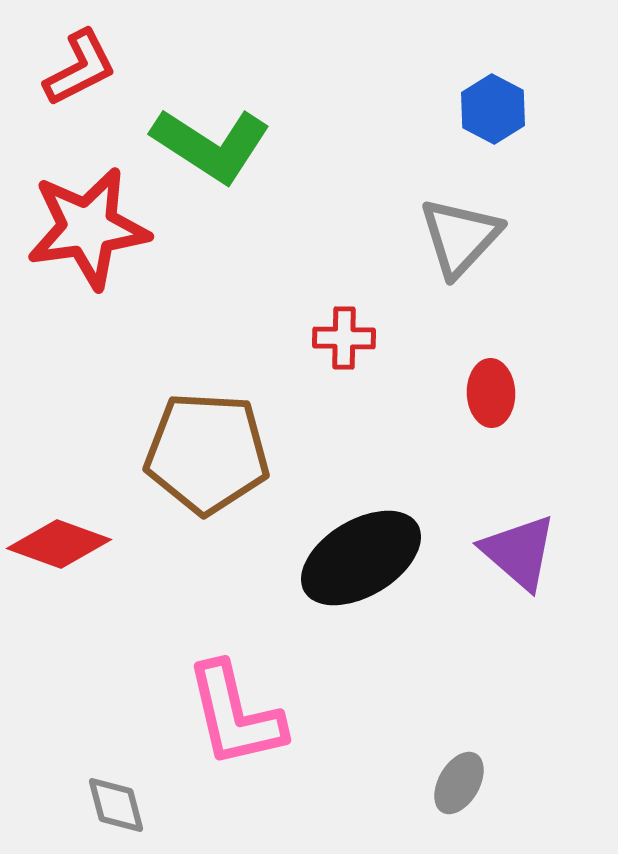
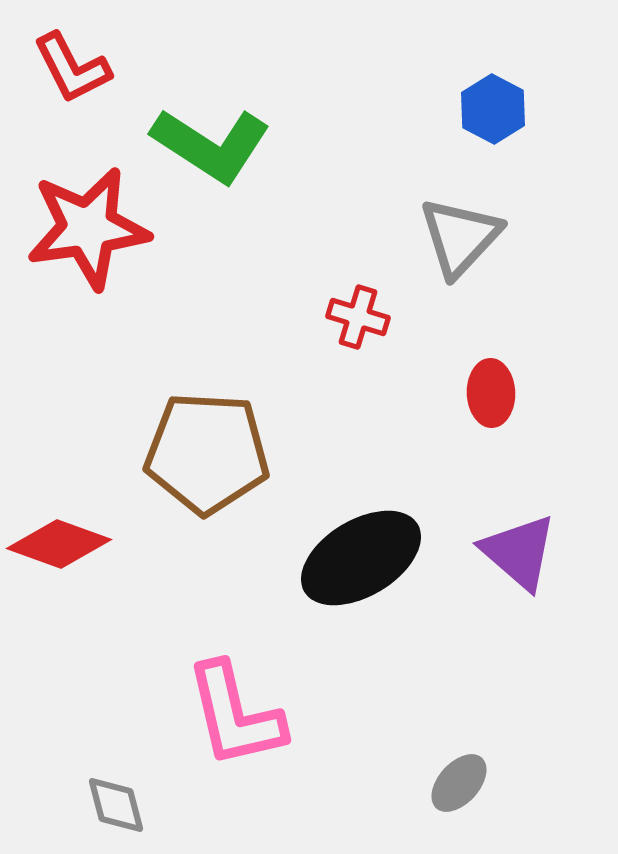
red L-shape: moved 8 px left; rotated 90 degrees clockwise
red cross: moved 14 px right, 21 px up; rotated 16 degrees clockwise
gray ellipse: rotated 12 degrees clockwise
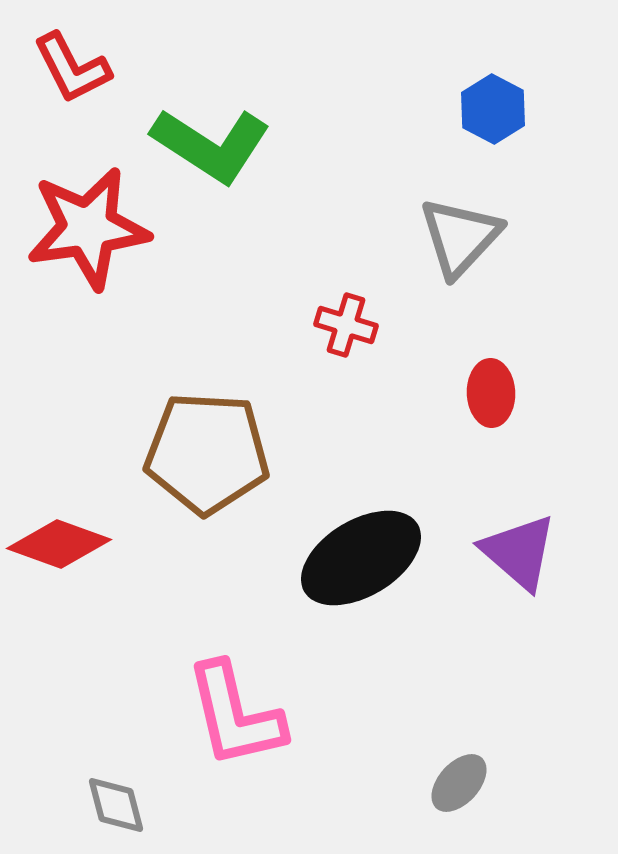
red cross: moved 12 px left, 8 px down
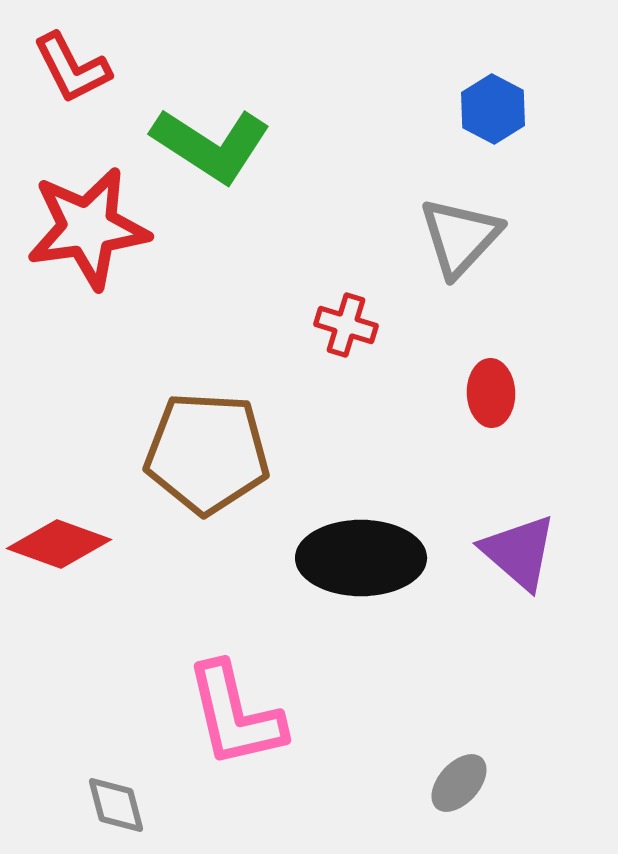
black ellipse: rotated 31 degrees clockwise
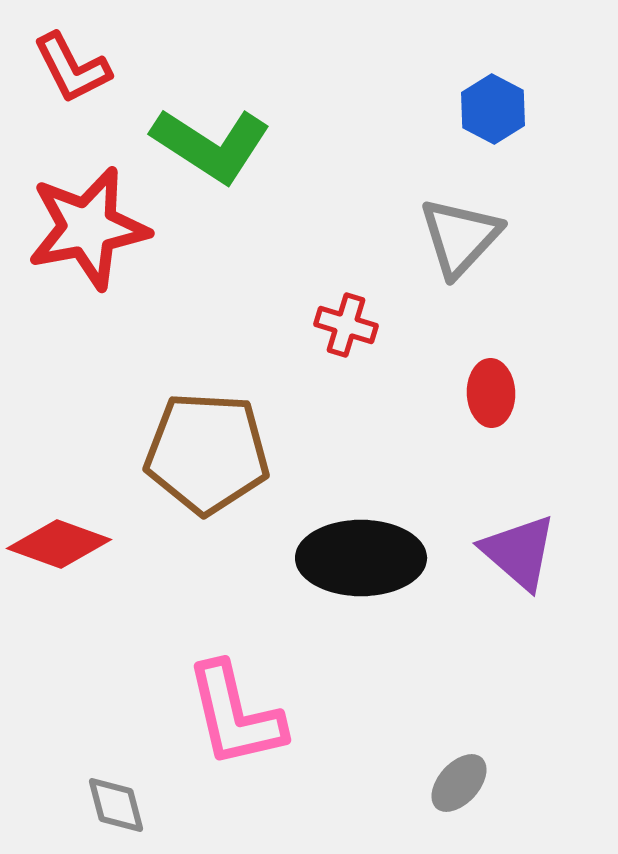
red star: rotated 3 degrees counterclockwise
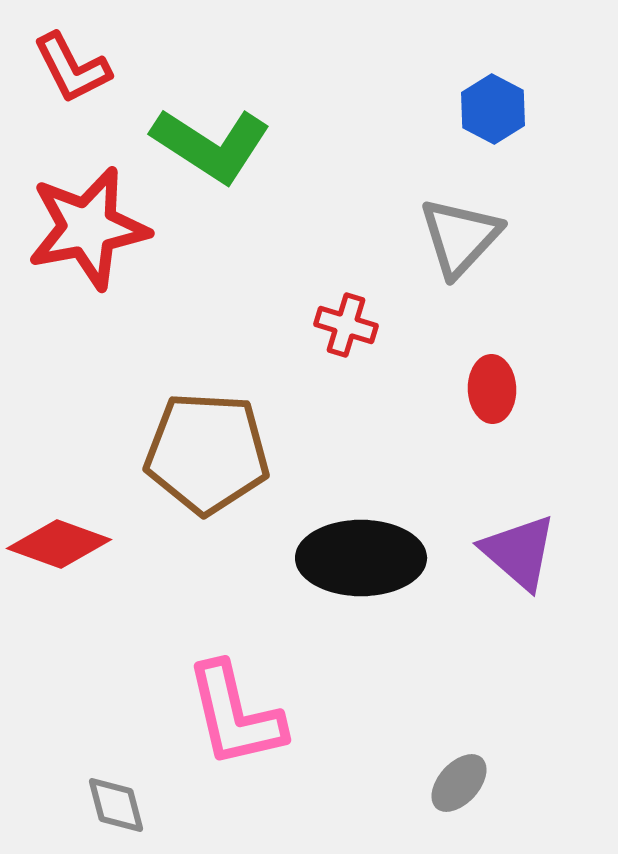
red ellipse: moved 1 px right, 4 px up
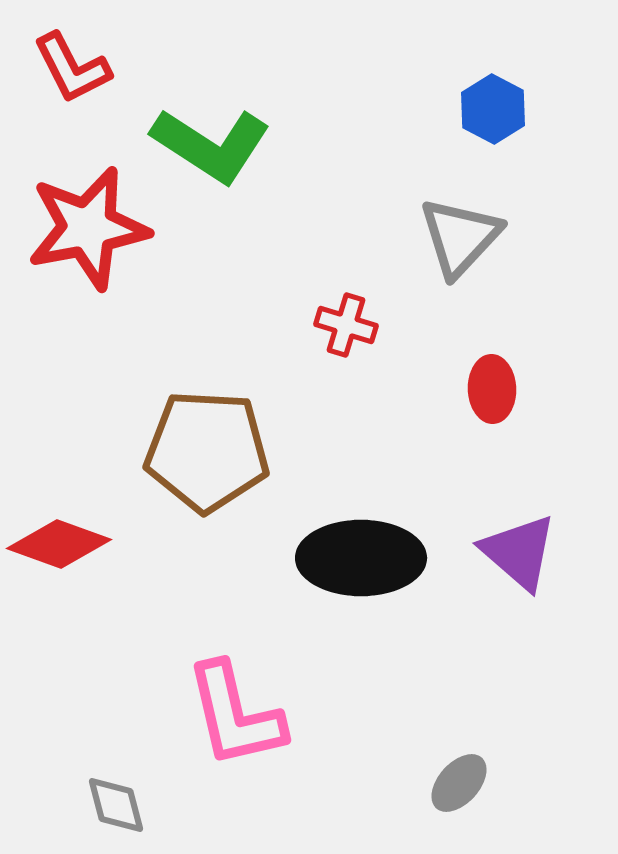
brown pentagon: moved 2 px up
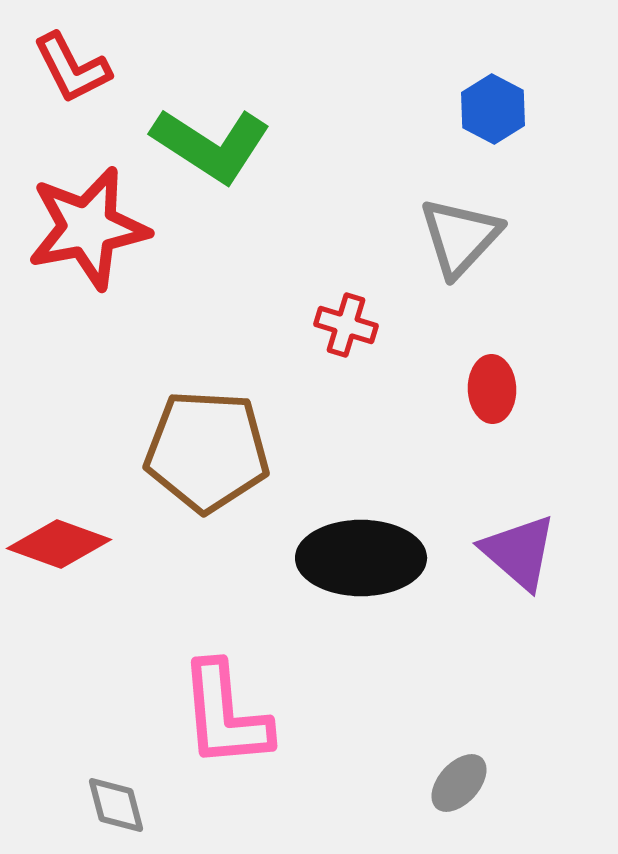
pink L-shape: moved 10 px left; rotated 8 degrees clockwise
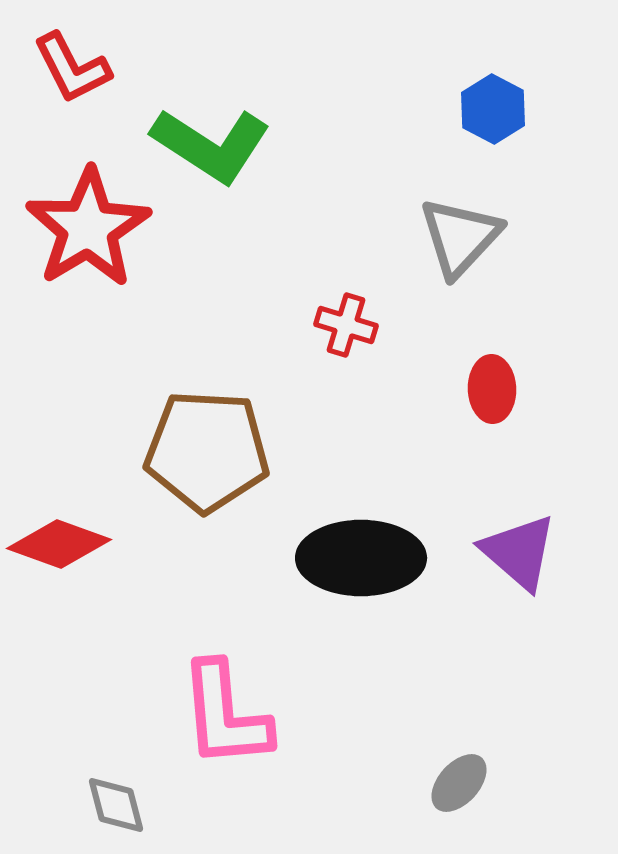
red star: rotated 20 degrees counterclockwise
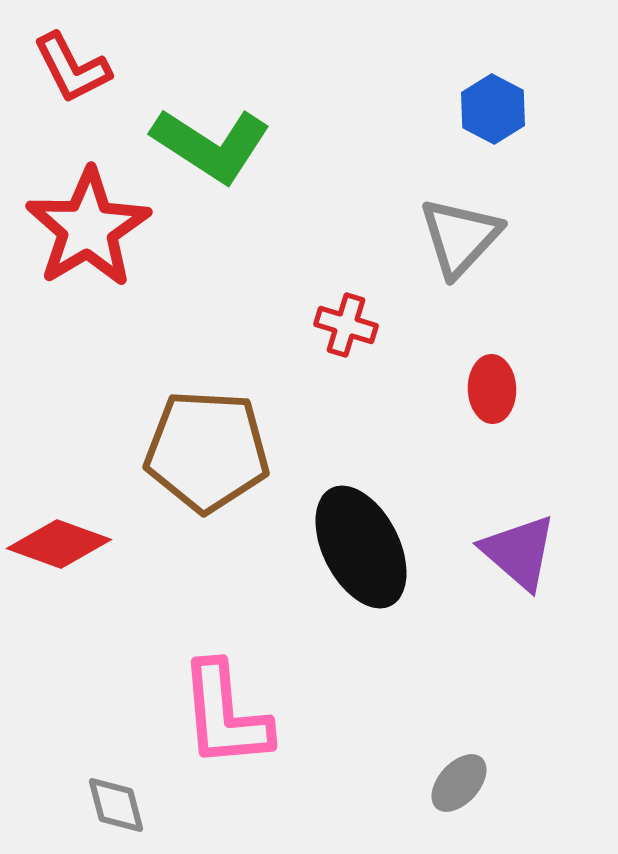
black ellipse: moved 11 px up; rotated 63 degrees clockwise
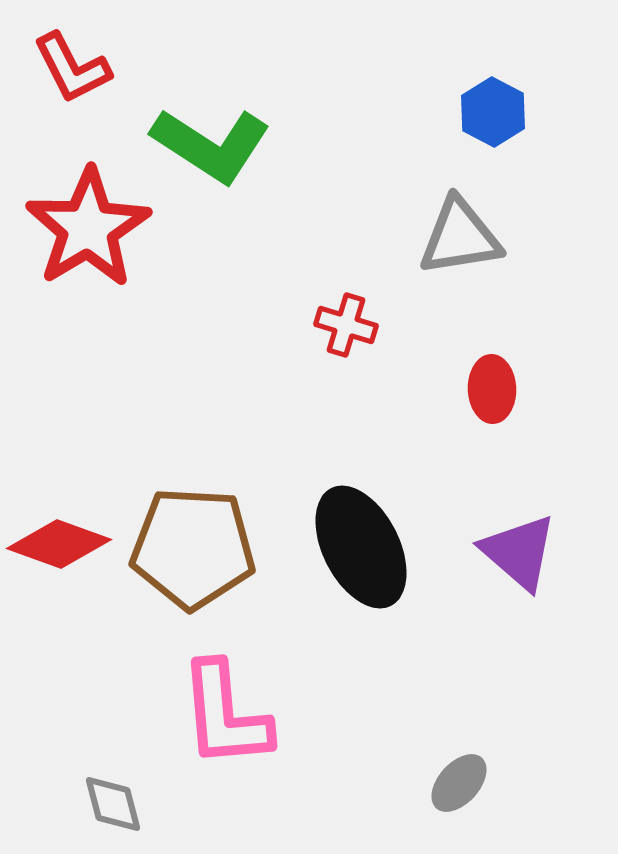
blue hexagon: moved 3 px down
gray triangle: rotated 38 degrees clockwise
brown pentagon: moved 14 px left, 97 px down
gray diamond: moved 3 px left, 1 px up
